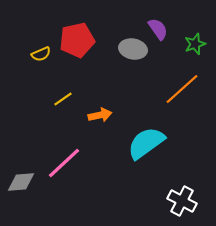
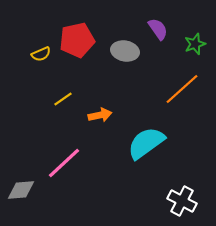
gray ellipse: moved 8 px left, 2 px down
gray diamond: moved 8 px down
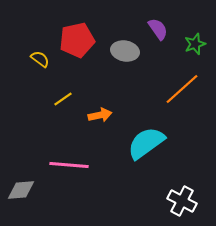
yellow semicircle: moved 1 px left, 5 px down; rotated 120 degrees counterclockwise
pink line: moved 5 px right, 2 px down; rotated 48 degrees clockwise
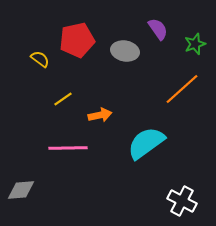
pink line: moved 1 px left, 17 px up; rotated 6 degrees counterclockwise
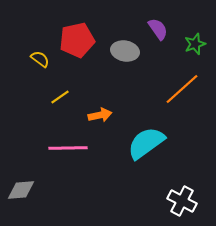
yellow line: moved 3 px left, 2 px up
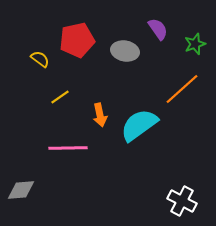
orange arrow: rotated 90 degrees clockwise
cyan semicircle: moved 7 px left, 18 px up
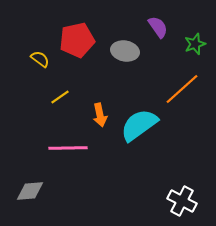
purple semicircle: moved 2 px up
gray diamond: moved 9 px right, 1 px down
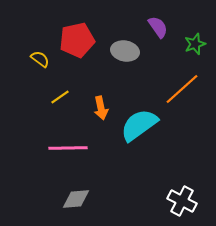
orange arrow: moved 1 px right, 7 px up
gray diamond: moved 46 px right, 8 px down
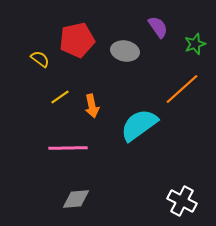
orange arrow: moved 9 px left, 2 px up
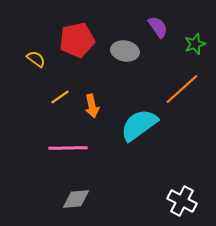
yellow semicircle: moved 4 px left
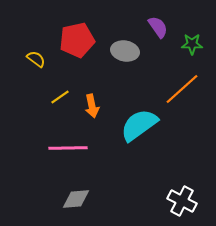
green star: moved 3 px left; rotated 20 degrees clockwise
